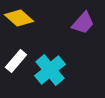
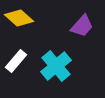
purple trapezoid: moved 1 px left, 3 px down
cyan cross: moved 6 px right, 4 px up
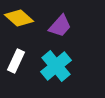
purple trapezoid: moved 22 px left
white rectangle: rotated 15 degrees counterclockwise
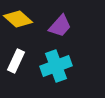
yellow diamond: moved 1 px left, 1 px down
cyan cross: rotated 20 degrees clockwise
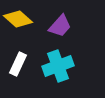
white rectangle: moved 2 px right, 3 px down
cyan cross: moved 2 px right
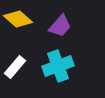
white rectangle: moved 3 px left, 3 px down; rotated 15 degrees clockwise
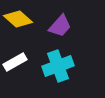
white rectangle: moved 5 px up; rotated 20 degrees clockwise
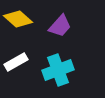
white rectangle: moved 1 px right
cyan cross: moved 4 px down
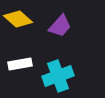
white rectangle: moved 4 px right, 2 px down; rotated 20 degrees clockwise
cyan cross: moved 6 px down
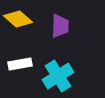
purple trapezoid: rotated 40 degrees counterclockwise
cyan cross: rotated 12 degrees counterclockwise
